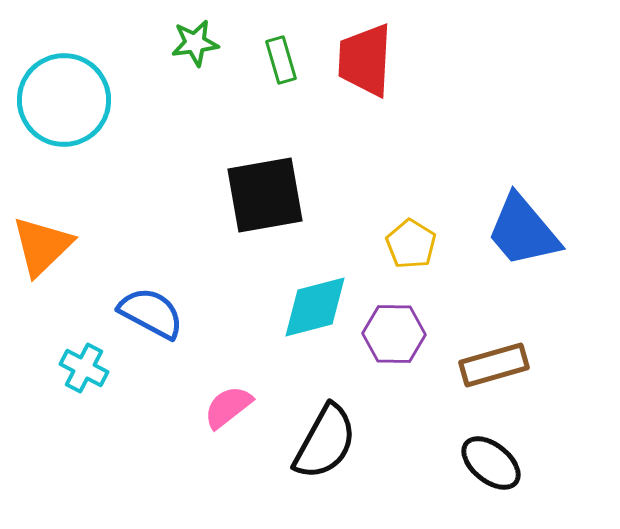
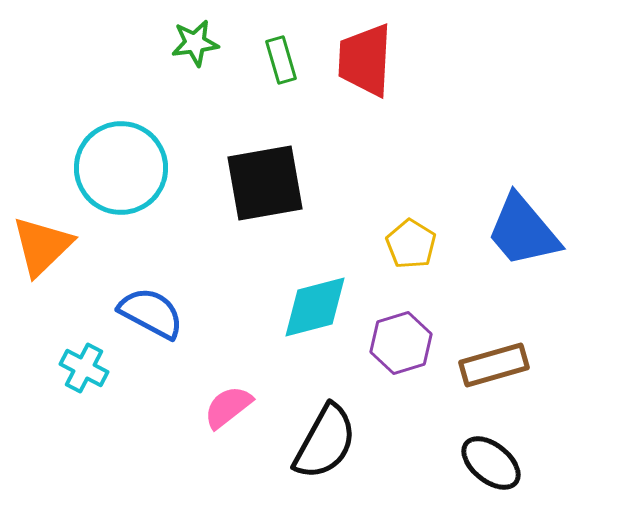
cyan circle: moved 57 px right, 68 px down
black square: moved 12 px up
purple hexagon: moved 7 px right, 9 px down; rotated 18 degrees counterclockwise
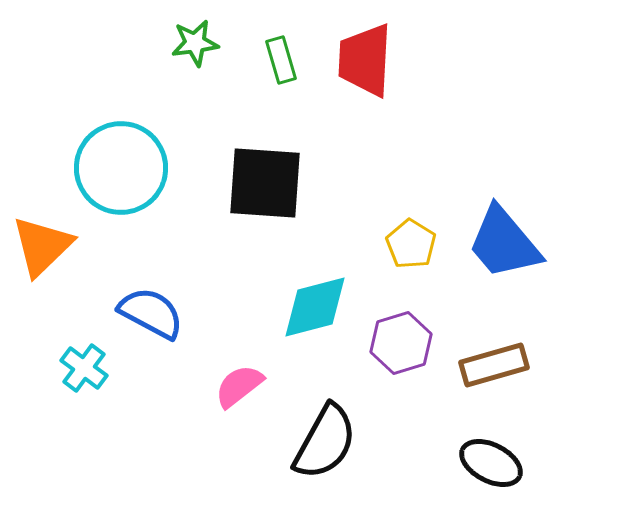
black square: rotated 14 degrees clockwise
blue trapezoid: moved 19 px left, 12 px down
cyan cross: rotated 9 degrees clockwise
pink semicircle: moved 11 px right, 21 px up
black ellipse: rotated 12 degrees counterclockwise
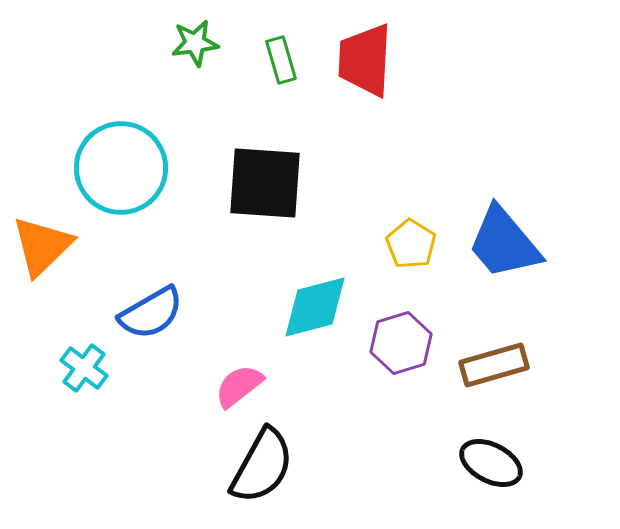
blue semicircle: rotated 122 degrees clockwise
black semicircle: moved 63 px left, 24 px down
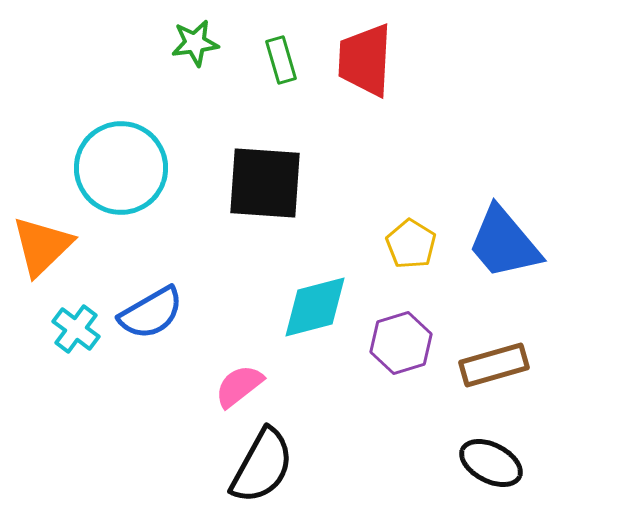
cyan cross: moved 8 px left, 39 px up
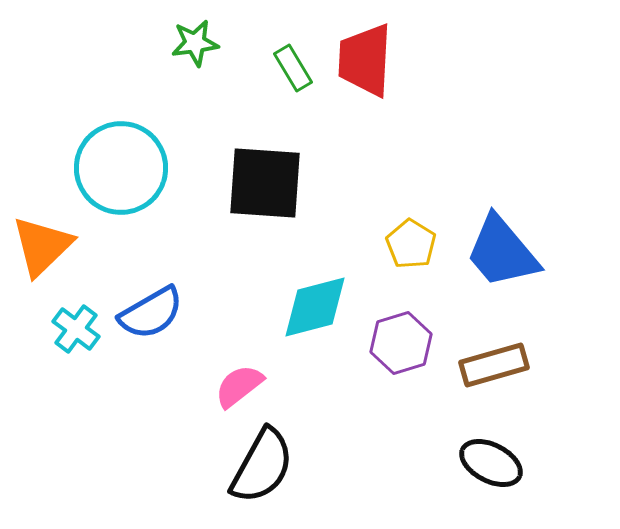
green rectangle: moved 12 px right, 8 px down; rotated 15 degrees counterclockwise
blue trapezoid: moved 2 px left, 9 px down
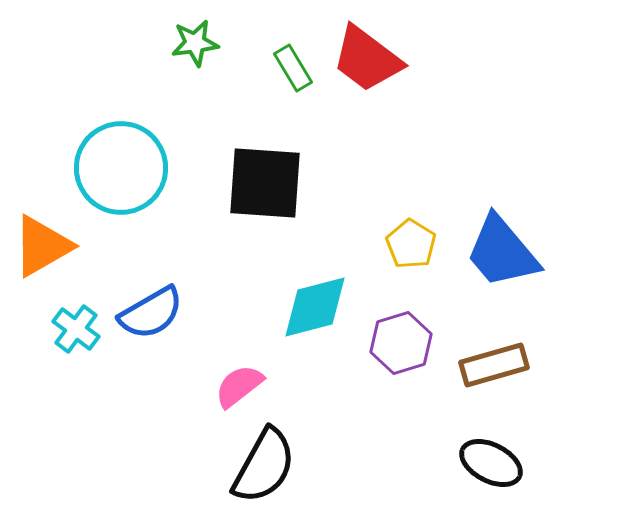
red trapezoid: moved 2 px right, 1 px up; rotated 56 degrees counterclockwise
orange triangle: rotated 14 degrees clockwise
black semicircle: moved 2 px right
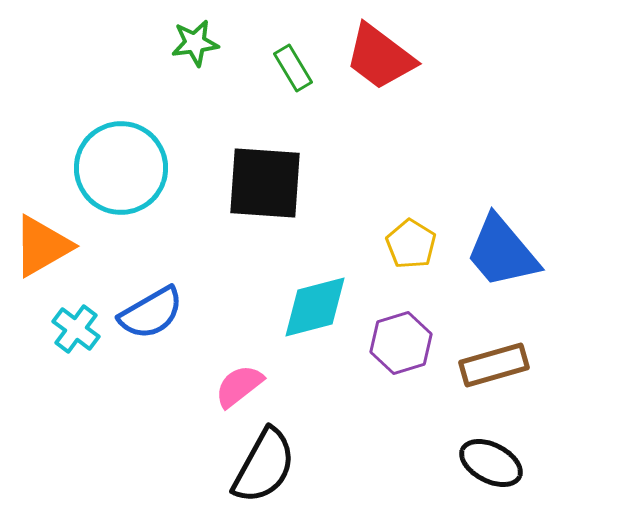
red trapezoid: moved 13 px right, 2 px up
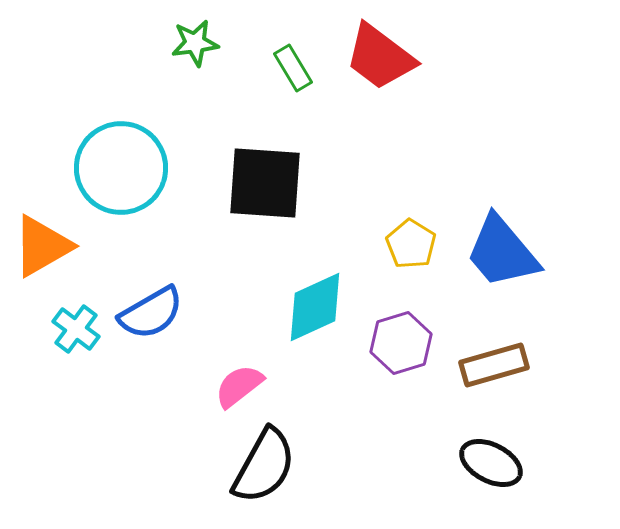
cyan diamond: rotated 10 degrees counterclockwise
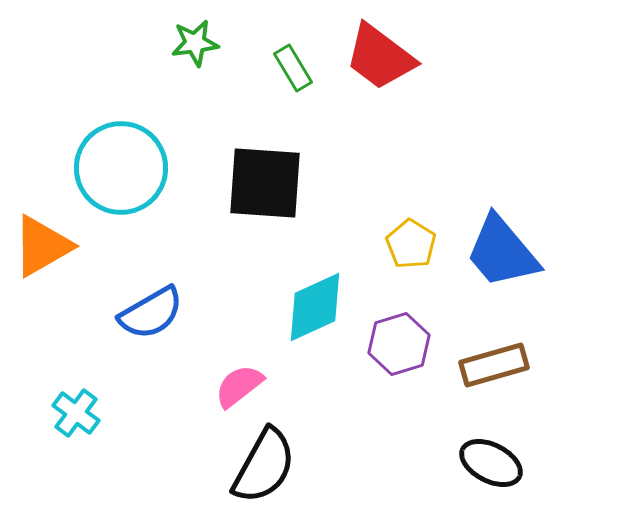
cyan cross: moved 84 px down
purple hexagon: moved 2 px left, 1 px down
